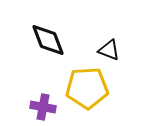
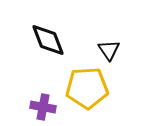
black triangle: rotated 35 degrees clockwise
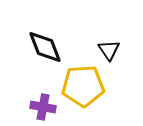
black diamond: moved 3 px left, 7 px down
yellow pentagon: moved 4 px left, 2 px up
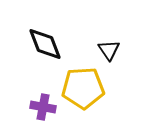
black diamond: moved 3 px up
yellow pentagon: moved 2 px down
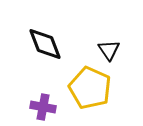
yellow pentagon: moved 7 px right; rotated 27 degrees clockwise
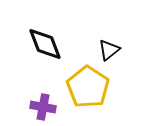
black triangle: rotated 25 degrees clockwise
yellow pentagon: moved 2 px left, 1 px up; rotated 9 degrees clockwise
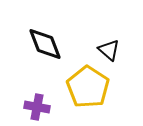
black triangle: rotated 40 degrees counterclockwise
purple cross: moved 6 px left
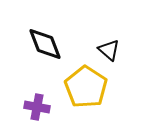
yellow pentagon: moved 2 px left
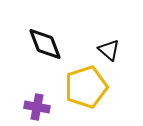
yellow pentagon: rotated 21 degrees clockwise
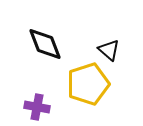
yellow pentagon: moved 2 px right, 3 px up
